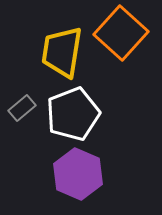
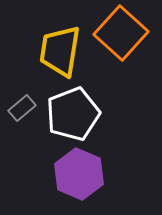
yellow trapezoid: moved 2 px left, 1 px up
purple hexagon: moved 1 px right
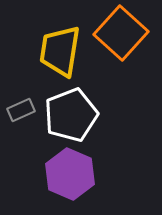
gray rectangle: moved 1 px left, 2 px down; rotated 16 degrees clockwise
white pentagon: moved 2 px left, 1 px down
purple hexagon: moved 9 px left
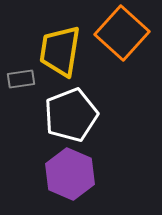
orange square: moved 1 px right
gray rectangle: moved 31 px up; rotated 16 degrees clockwise
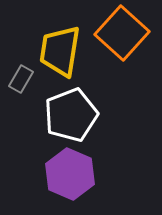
gray rectangle: rotated 52 degrees counterclockwise
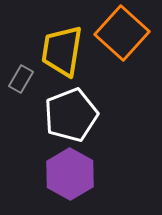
yellow trapezoid: moved 2 px right
purple hexagon: rotated 6 degrees clockwise
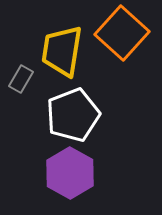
white pentagon: moved 2 px right
purple hexagon: moved 1 px up
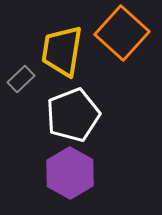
gray rectangle: rotated 16 degrees clockwise
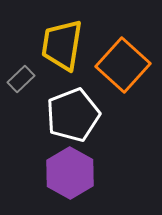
orange square: moved 1 px right, 32 px down
yellow trapezoid: moved 6 px up
